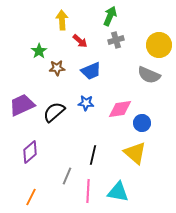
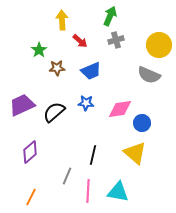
green star: moved 1 px up
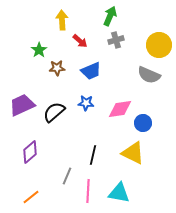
blue circle: moved 1 px right
yellow triangle: moved 2 px left; rotated 15 degrees counterclockwise
cyan triangle: moved 1 px right, 1 px down
orange line: rotated 24 degrees clockwise
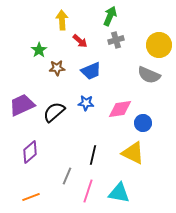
pink line: rotated 15 degrees clockwise
orange line: rotated 18 degrees clockwise
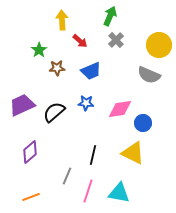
gray cross: rotated 28 degrees counterclockwise
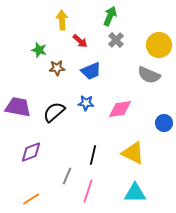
green star: rotated 21 degrees counterclockwise
purple trapezoid: moved 4 px left, 2 px down; rotated 36 degrees clockwise
blue circle: moved 21 px right
purple diamond: moved 1 px right; rotated 20 degrees clockwise
cyan triangle: moved 16 px right; rotated 10 degrees counterclockwise
orange line: moved 2 px down; rotated 12 degrees counterclockwise
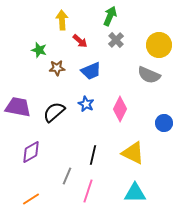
blue star: moved 1 px down; rotated 21 degrees clockwise
pink diamond: rotated 55 degrees counterclockwise
purple diamond: rotated 10 degrees counterclockwise
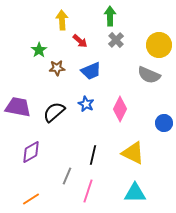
green arrow: rotated 24 degrees counterclockwise
green star: rotated 21 degrees clockwise
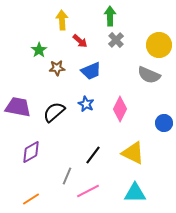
black line: rotated 24 degrees clockwise
pink line: rotated 45 degrees clockwise
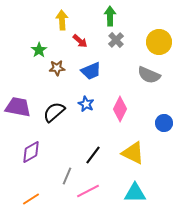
yellow circle: moved 3 px up
